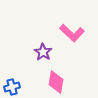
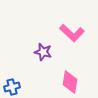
purple star: rotated 18 degrees counterclockwise
pink diamond: moved 14 px right
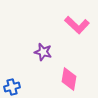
pink L-shape: moved 5 px right, 8 px up
pink diamond: moved 1 px left, 3 px up
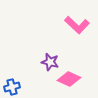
purple star: moved 7 px right, 10 px down
pink diamond: rotated 75 degrees counterclockwise
